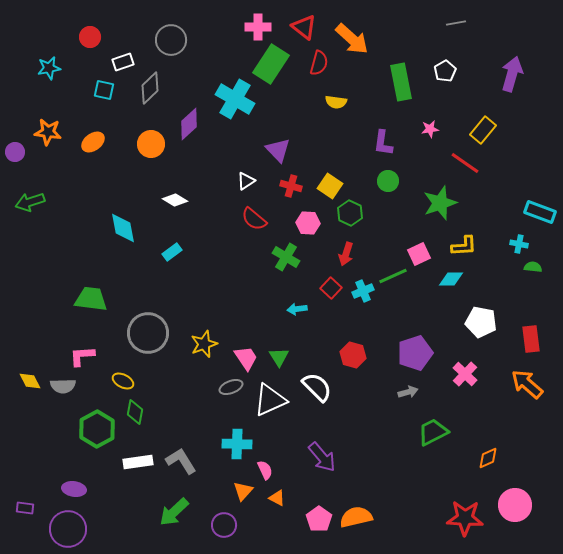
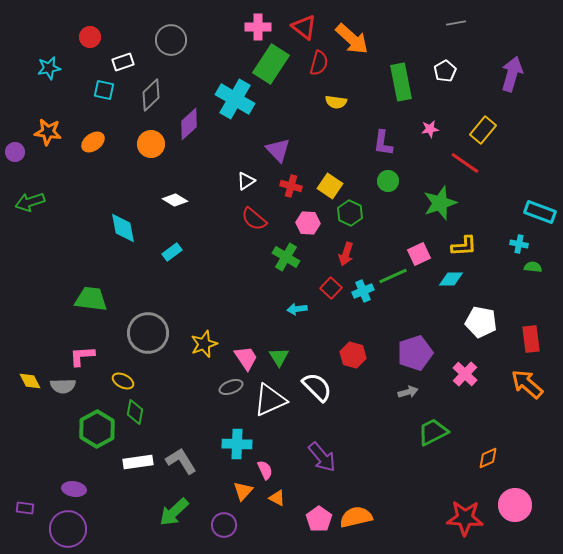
gray diamond at (150, 88): moved 1 px right, 7 px down
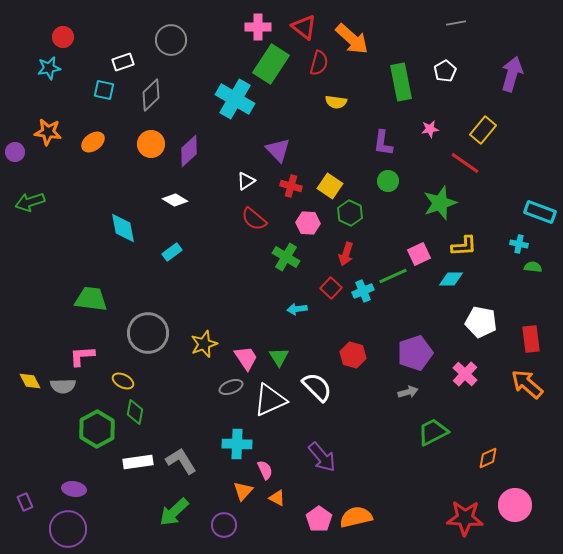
red circle at (90, 37): moved 27 px left
purple diamond at (189, 124): moved 27 px down
purple rectangle at (25, 508): moved 6 px up; rotated 60 degrees clockwise
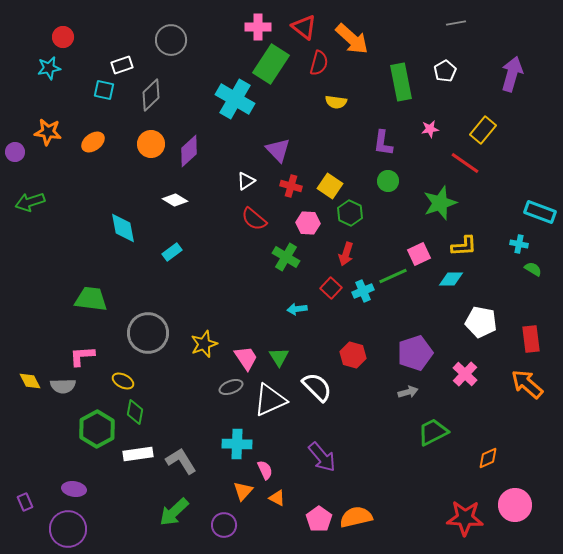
white rectangle at (123, 62): moved 1 px left, 3 px down
green semicircle at (533, 267): moved 2 px down; rotated 24 degrees clockwise
white rectangle at (138, 462): moved 8 px up
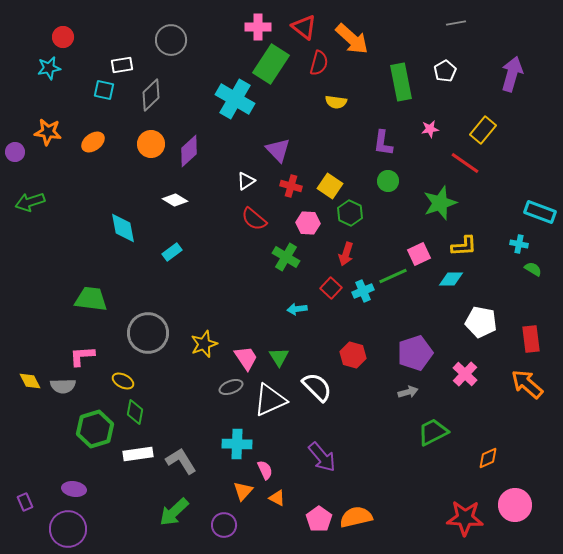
white rectangle at (122, 65): rotated 10 degrees clockwise
green hexagon at (97, 429): moved 2 px left; rotated 12 degrees clockwise
